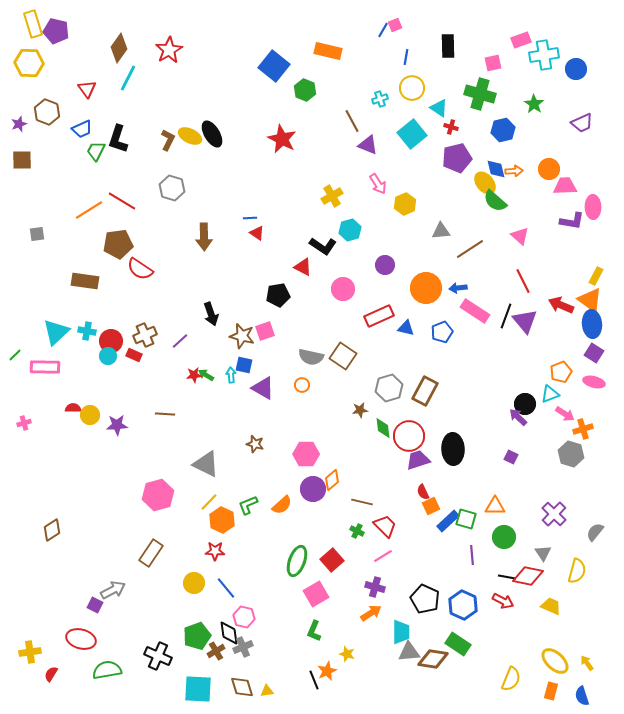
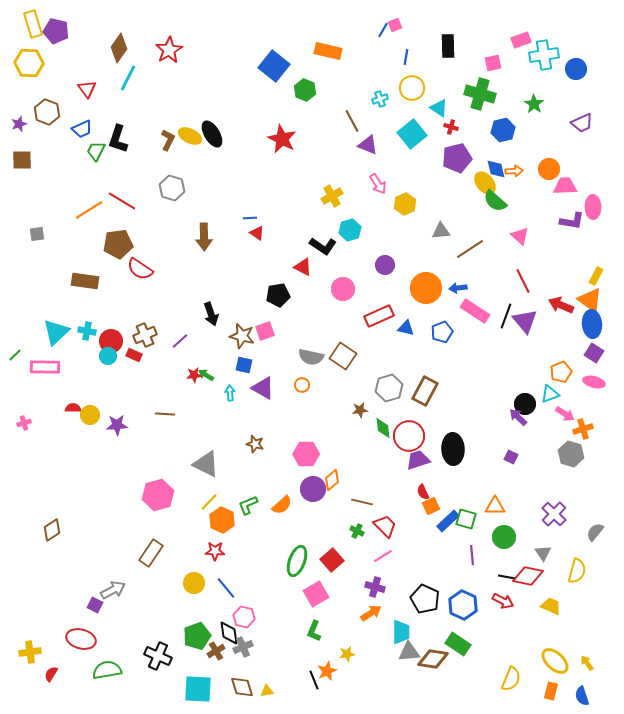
cyan arrow at (231, 375): moved 1 px left, 18 px down
yellow star at (347, 654): rotated 28 degrees counterclockwise
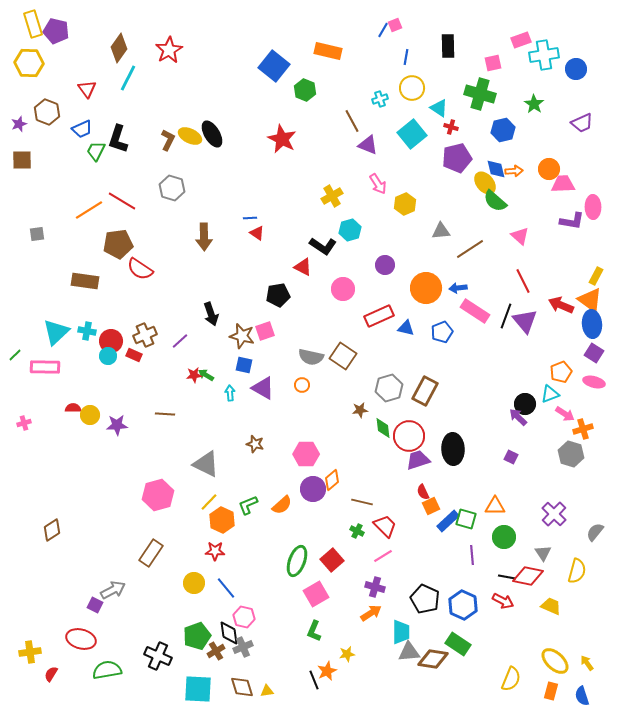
pink trapezoid at (565, 186): moved 2 px left, 2 px up
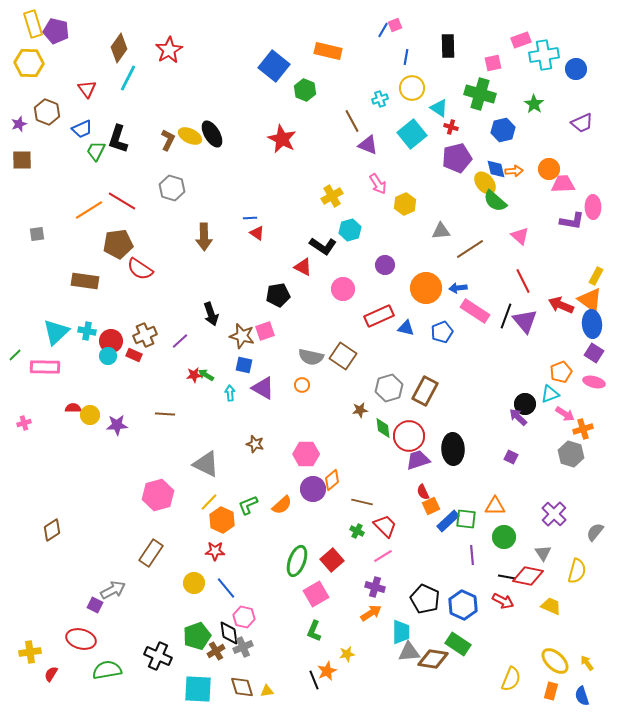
green square at (466, 519): rotated 10 degrees counterclockwise
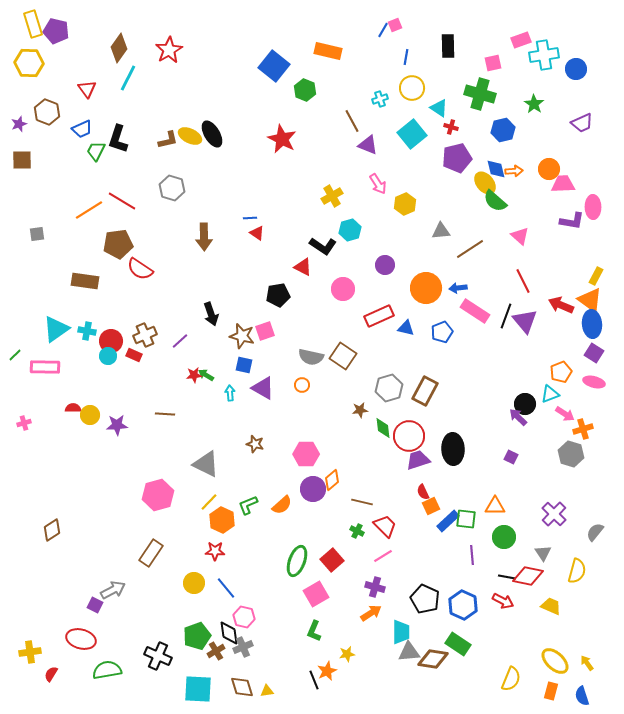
brown L-shape at (168, 140): rotated 50 degrees clockwise
cyan triangle at (56, 332): moved 3 px up; rotated 8 degrees clockwise
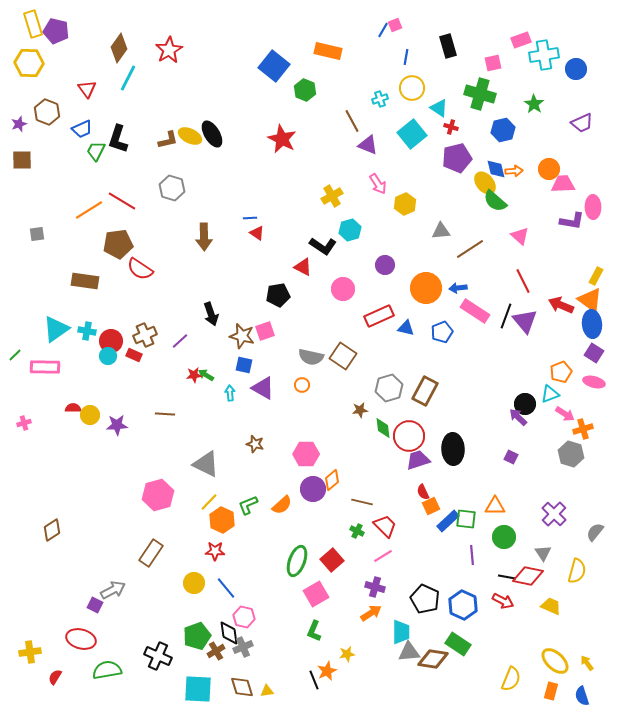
black rectangle at (448, 46): rotated 15 degrees counterclockwise
red semicircle at (51, 674): moved 4 px right, 3 px down
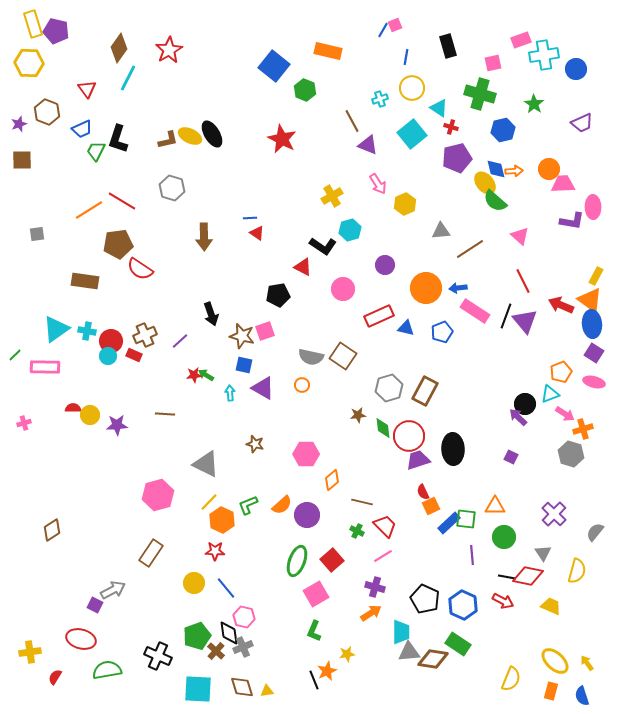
brown star at (360, 410): moved 2 px left, 5 px down
purple circle at (313, 489): moved 6 px left, 26 px down
blue rectangle at (448, 521): moved 1 px right, 2 px down
brown cross at (216, 651): rotated 18 degrees counterclockwise
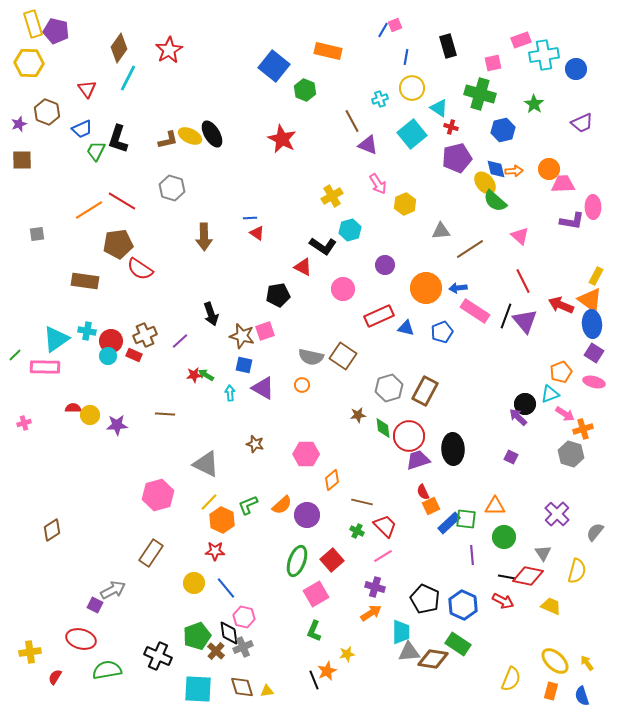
cyan triangle at (56, 329): moved 10 px down
purple cross at (554, 514): moved 3 px right
